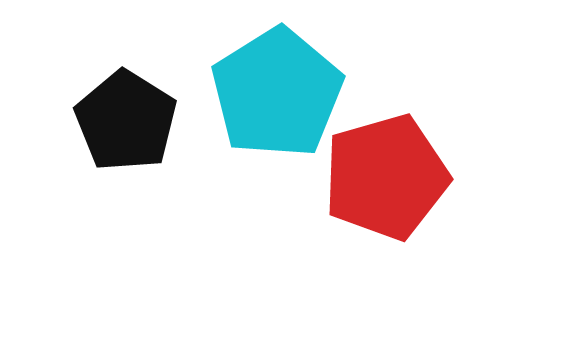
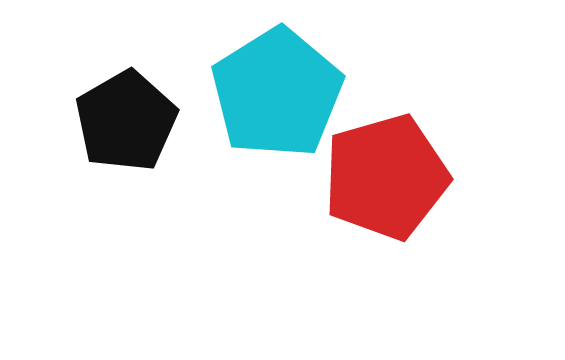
black pentagon: rotated 10 degrees clockwise
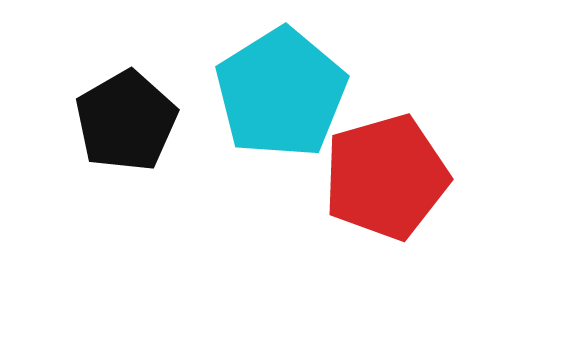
cyan pentagon: moved 4 px right
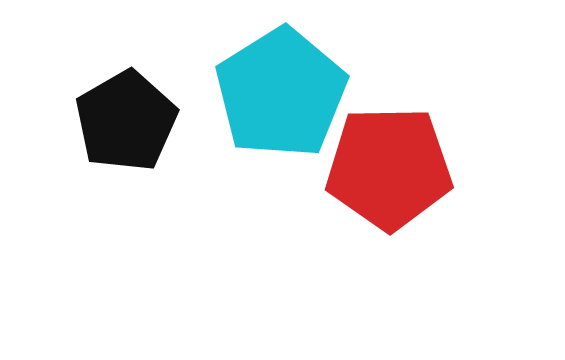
red pentagon: moved 3 px right, 9 px up; rotated 15 degrees clockwise
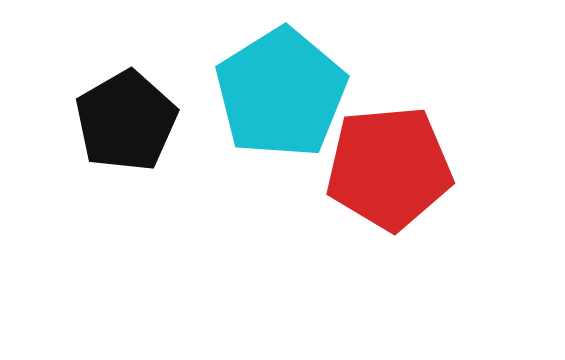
red pentagon: rotated 4 degrees counterclockwise
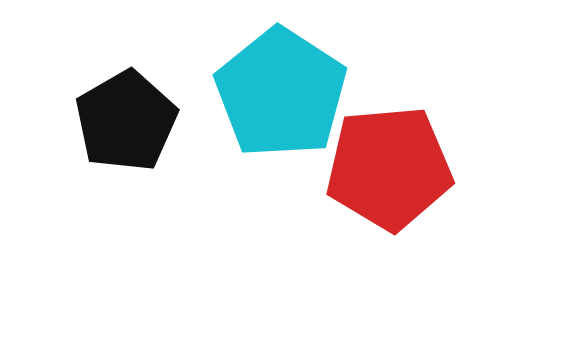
cyan pentagon: rotated 7 degrees counterclockwise
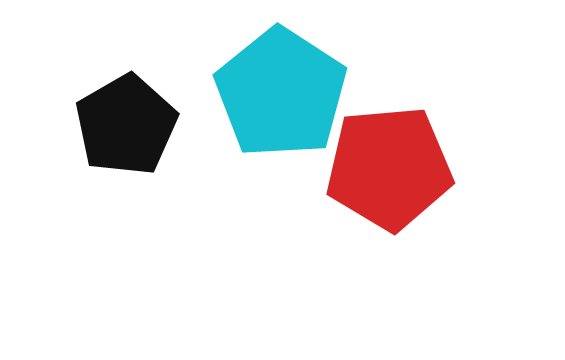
black pentagon: moved 4 px down
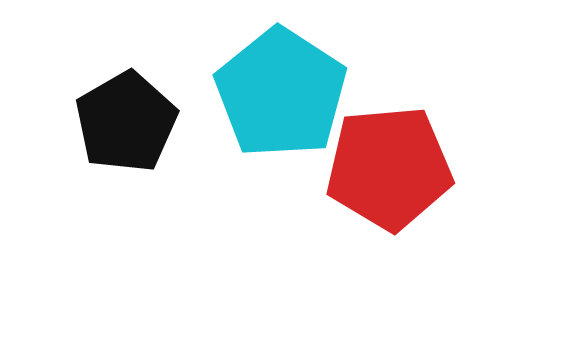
black pentagon: moved 3 px up
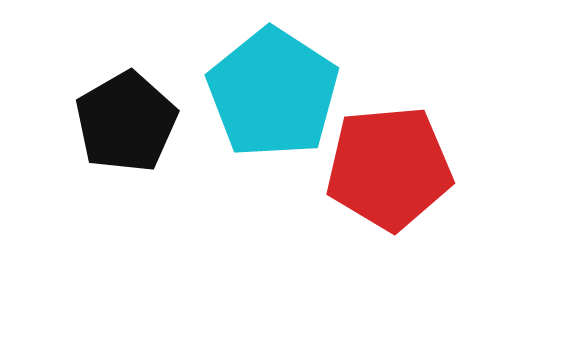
cyan pentagon: moved 8 px left
